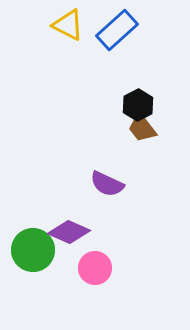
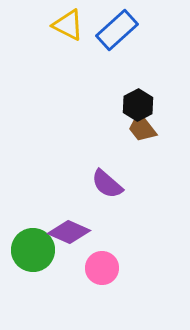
purple semicircle: rotated 16 degrees clockwise
pink circle: moved 7 px right
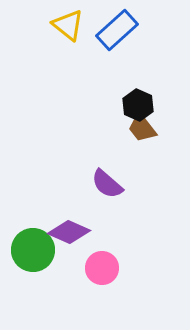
yellow triangle: rotated 12 degrees clockwise
black hexagon: rotated 8 degrees counterclockwise
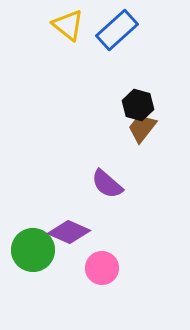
black hexagon: rotated 8 degrees counterclockwise
brown trapezoid: rotated 76 degrees clockwise
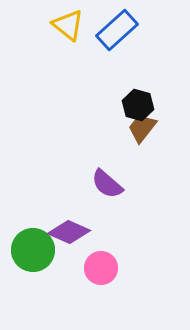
pink circle: moved 1 px left
